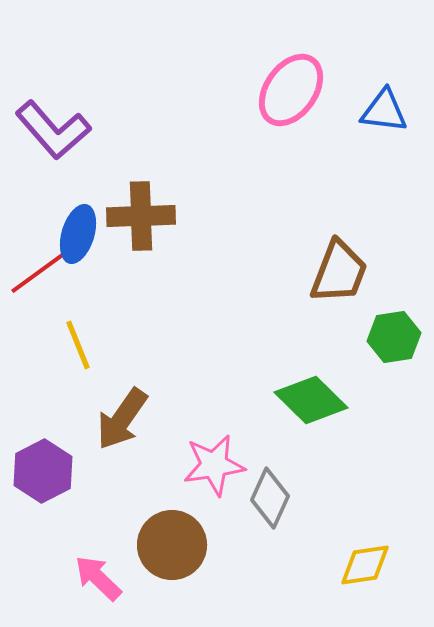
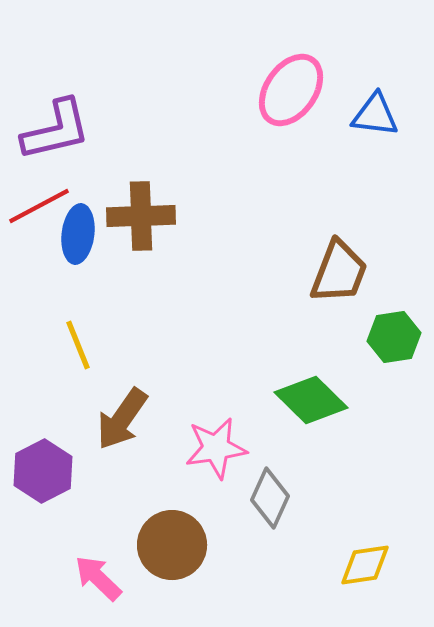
blue triangle: moved 9 px left, 4 px down
purple L-shape: moved 3 px right; rotated 62 degrees counterclockwise
blue ellipse: rotated 10 degrees counterclockwise
red line: moved 66 px up; rotated 8 degrees clockwise
pink star: moved 2 px right, 17 px up
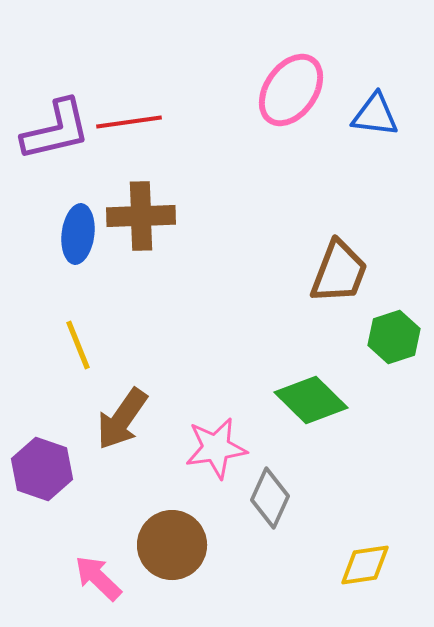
red line: moved 90 px right, 84 px up; rotated 20 degrees clockwise
green hexagon: rotated 9 degrees counterclockwise
purple hexagon: moved 1 px left, 2 px up; rotated 14 degrees counterclockwise
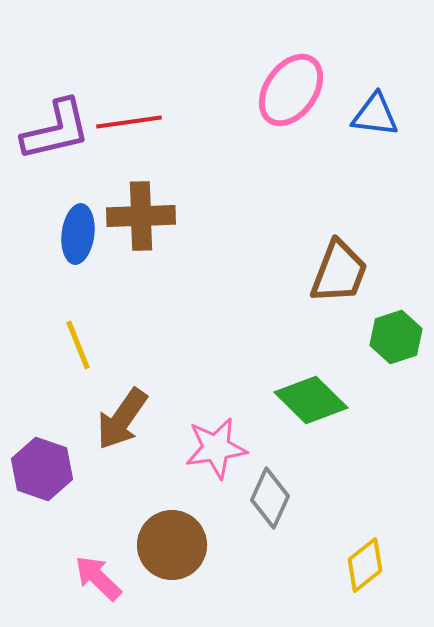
green hexagon: moved 2 px right
yellow diamond: rotated 30 degrees counterclockwise
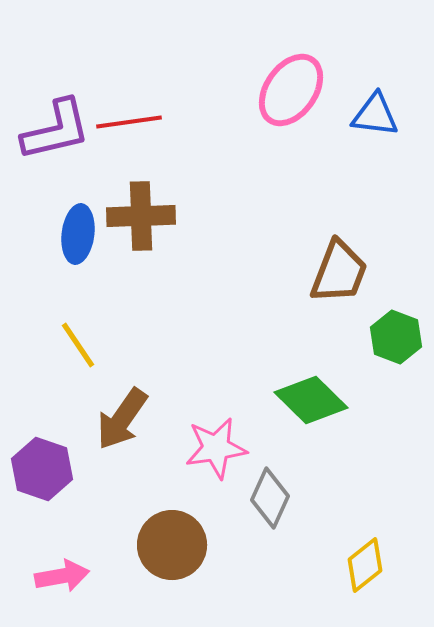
green hexagon: rotated 21 degrees counterclockwise
yellow line: rotated 12 degrees counterclockwise
pink arrow: moved 36 px left, 2 px up; rotated 126 degrees clockwise
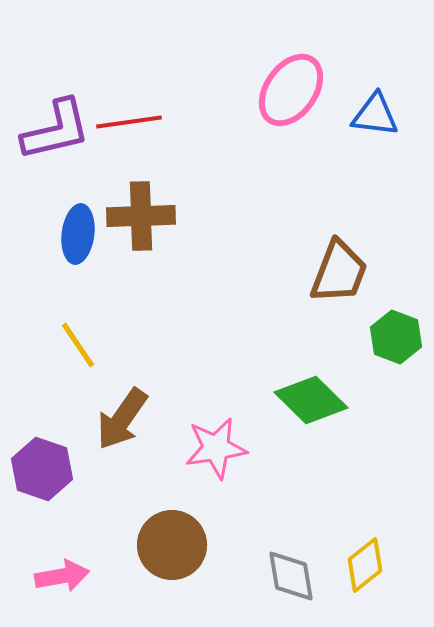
gray diamond: moved 21 px right, 78 px down; rotated 34 degrees counterclockwise
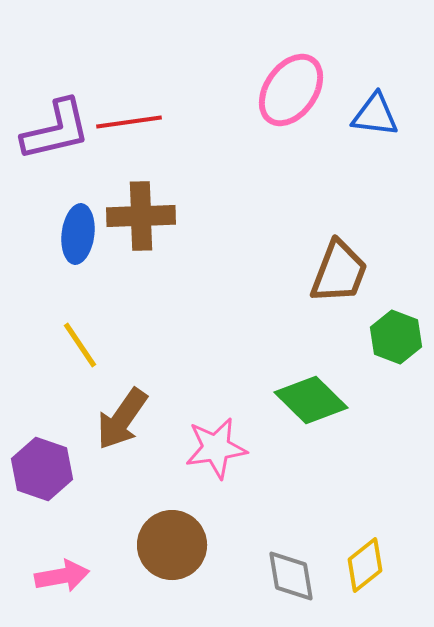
yellow line: moved 2 px right
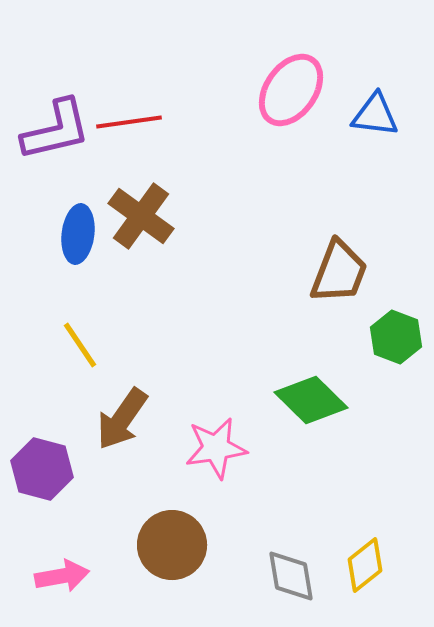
brown cross: rotated 38 degrees clockwise
purple hexagon: rotated 4 degrees counterclockwise
